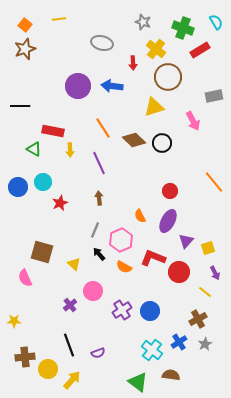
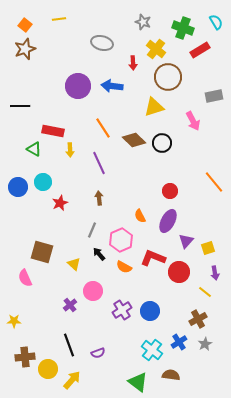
gray line at (95, 230): moved 3 px left
purple arrow at (215, 273): rotated 16 degrees clockwise
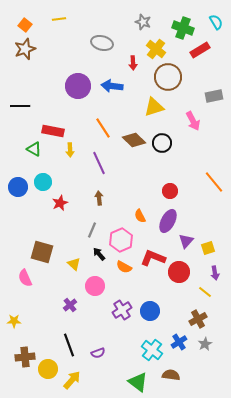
pink circle at (93, 291): moved 2 px right, 5 px up
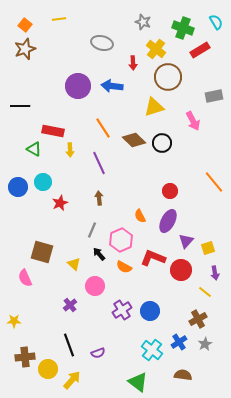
red circle at (179, 272): moved 2 px right, 2 px up
brown semicircle at (171, 375): moved 12 px right
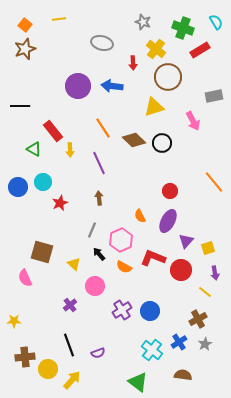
red rectangle at (53, 131): rotated 40 degrees clockwise
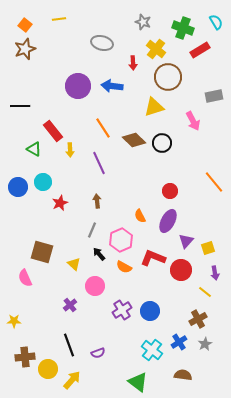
brown arrow at (99, 198): moved 2 px left, 3 px down
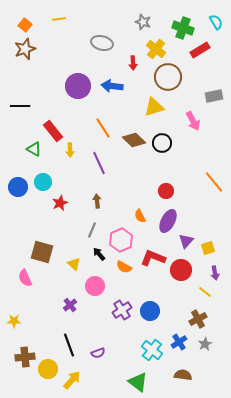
red circle at (170, 191): moved 4 px left
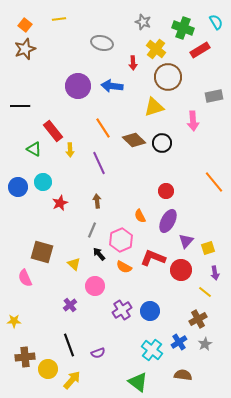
pink arrow at (193, 121): rotated 24 degrees clockwise
